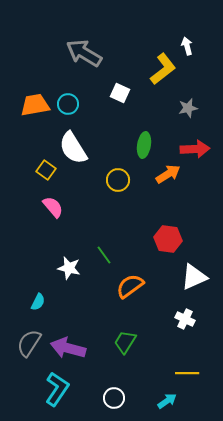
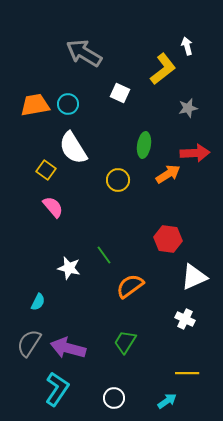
red arrow: moved 4 px down
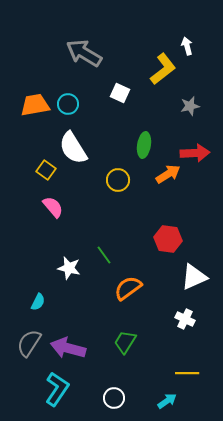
gray star: moved 2 px right, 2 px up
orange semicircle: moved 2 px left, 2 px down
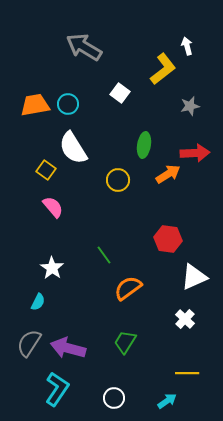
gray arrow: moved 6 px up
white square: rotated 12 degrees clockwise
white star: moved 17 px left; rotated 20 degrees clockwise
white cross: rotated 18 degrees clockwise
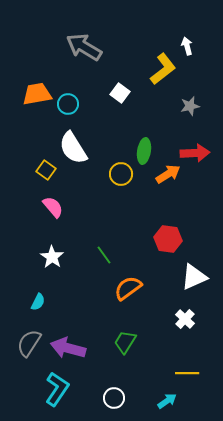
orange trapezoid: moved 2 px right, 11 px up
green ellipse: moved 6 px down
yellow circle: moved 3 px right, 6 px up
white star: moved 11 px up
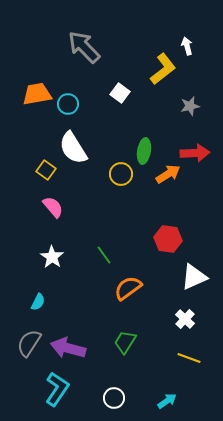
gray arrow: rotated 15 degrees clockwise
yellow line: moved 2 px right, 15 px up; rotated 20 degrees clockwise
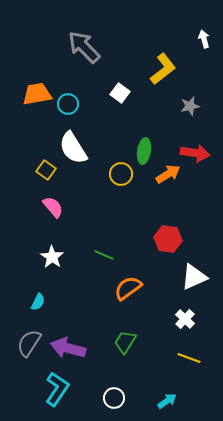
white arrow: moved 17 px right, 7 px up
red arrow: rotated 12 degrees clockwise
green line: rotated 30 degrees counterclockwise
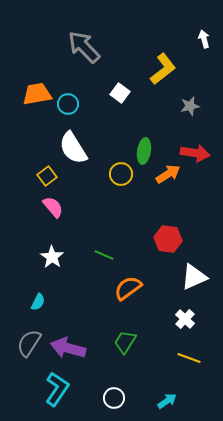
yellow square: moved 1 px right, 6 px down; rotated 18 degrees clockwise
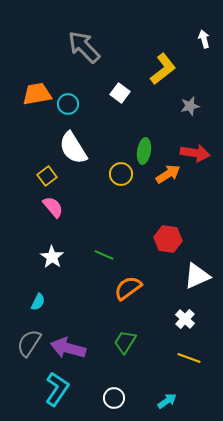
white triangle: moved 3 px right, 1 px up
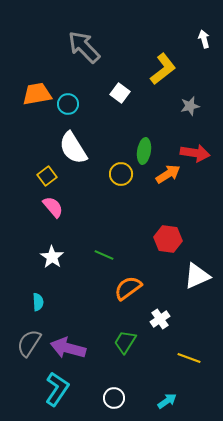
cyan semicircle: rotated 30 degrees counterclockwise
white cross: moved 25 px left; rotated 12 degrees clockwise
